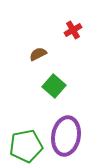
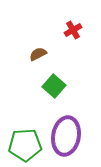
green pentagon: moved 1 px left, 1 px up; rotated 8 degrees clockwise
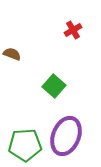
brown semicircle: moved 26 px left; rotated 48 degrees clockwise
purple ellipse: rotated 12 degrees clockwise
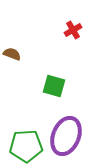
green square: rotated 25 degrees counterclockwise
green pentagon: moved 1 px right, 1 px down
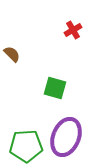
brown semicircle: rotated 24 degrees clockwise
green square: moved 1 px right, 2 px down
purple ellipse: moved 1 px down
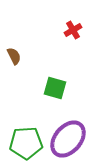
brown semicircle: moved 2 px right, 2 px down; rotated 18 degrees clockwise
purple ellipse: moved 2 px right, 2 px down; rotated 18 degrees clockwise
green pentagon: moved 3 px up
